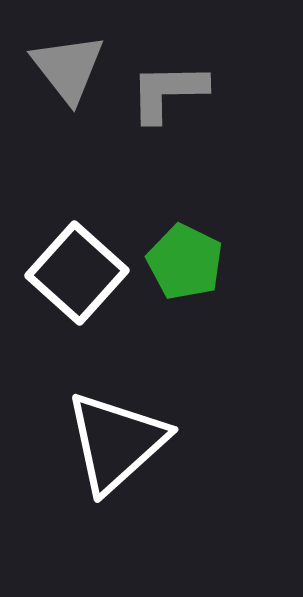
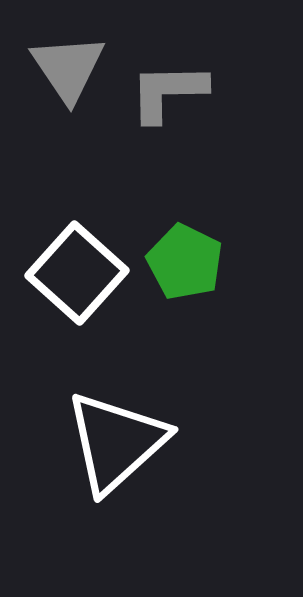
gray triangle: rotated 4 degrees clockwise
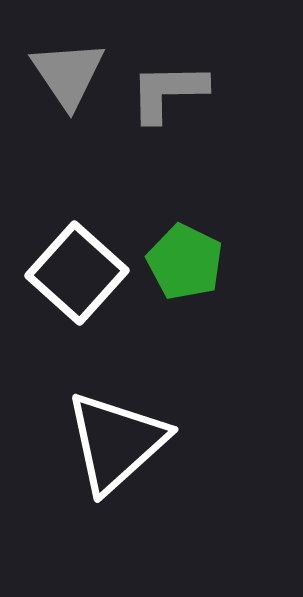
gray triangle: moved 6 px down
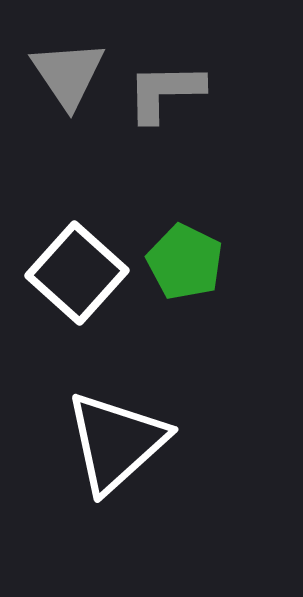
gray L-shape: moved 3 px left
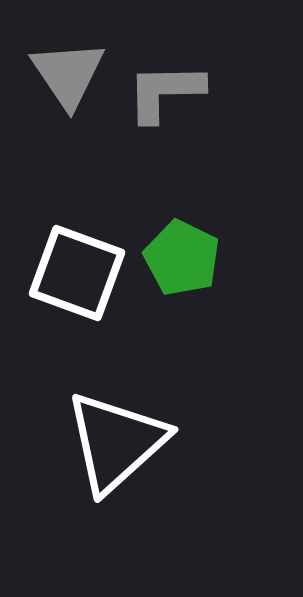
green pentagon: moved 3 px left, 4 px up
white square: rotated 22 degrees counterclockwise
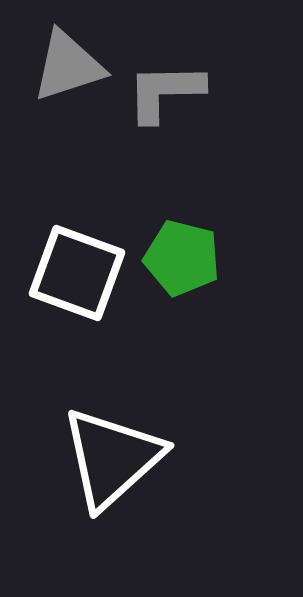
gray triangle: moved 8 px up; rotated 46 degrees clockwise
green pentagon: rotated 12 degrees counterclockwise
white triangle: moved 4 px left, 16 px down
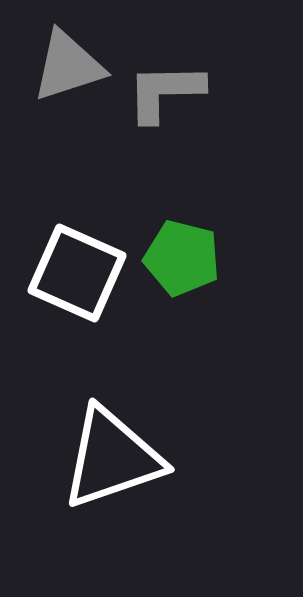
white square: rotated 4 degrees clockwise
white triangle: rotated 23 degrees clockwise
